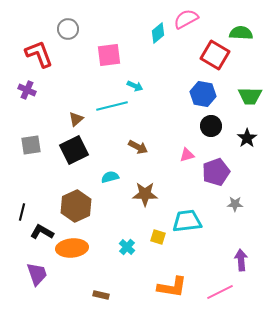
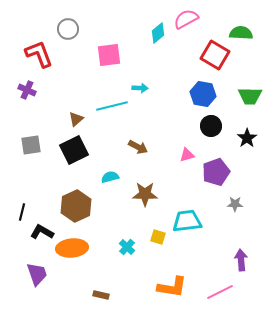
cyan arrow: moved 5 px right, 2 px down; rotated 21 degrees counterclockwise
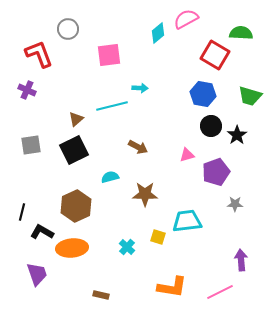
green trapezoid: rotated 15 degrees clockwise
black star: moved 10 px left, 3 px up
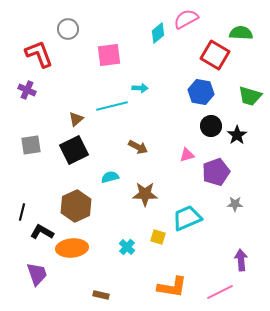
blue hexagon: moved 2 px left, 2 px up
cyan trapezoid: moved 3 px up; rotated 16 degrees counterclockwise
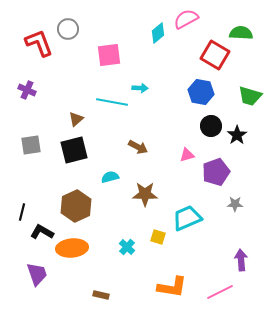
red L-shape: moved 11 px up
cyan line: moved 4 px up; rotated 24 degrees clockwise
black square: rotated 12 degrees clockwise
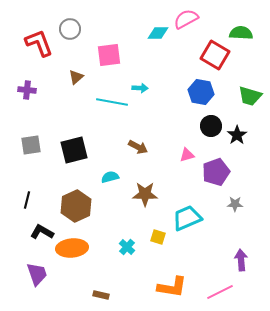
gray circle: moved 2 px right
cyan diamond: rotated 40 degrees clockwise
purple cross: rotated 18 degrees counterclockwise
brown triangle: moved 42 px up
black line: moved 5 px right, 12 px up
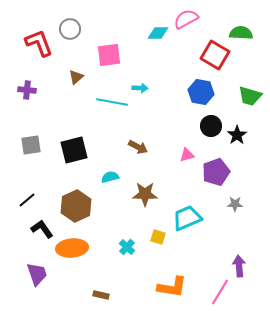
black line: rotated 36 degrees clockwise
black L-shape: moved 3 px up; rotated 25 degrees clockwise
purple arrow: moved 2 px left, 6 px down
pink line: rotated 32 degrees counterclockwise
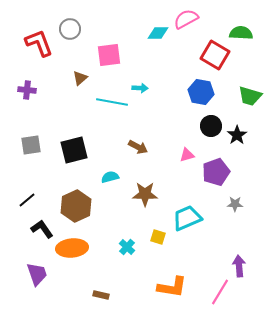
brown triangle: moved 4 px right, 1 px down
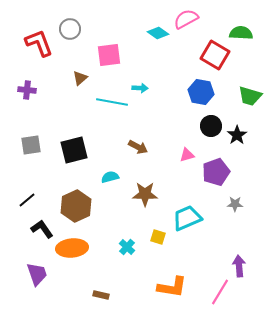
cyan diamond: rotated 35 degrees clockwise
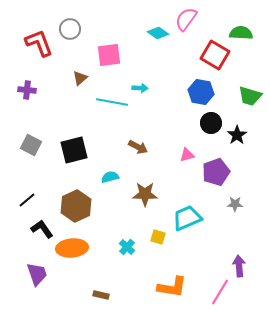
pink semicircle: rotated 25 degrees counterclockwise
black circle: moved 3 px up
gray square: rotated 35 degrees clockwise
